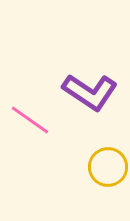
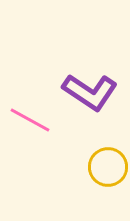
pink line: rotated 6 degrees counterclockwise
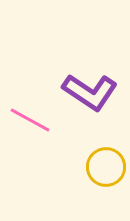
yellow circle: moved 2 px left
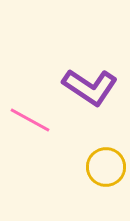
purple L-shape: moved 5 px up
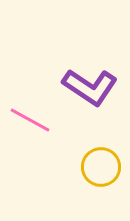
yellow circle: moved 5 px left
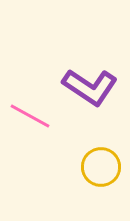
pink line: moved 4 px up
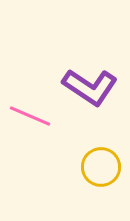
pink line: rotated 6 degrees counterclockwise
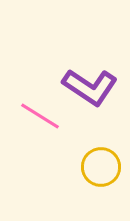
pink line: moved 10 px right; rotated 9 degrees clockwise
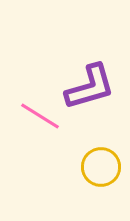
purple L-shape: rotated 50 degrees counterclockwise
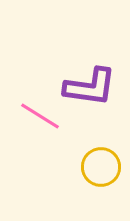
purple L-shape: rotated 24 degrees clockwise
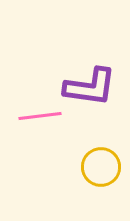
pink line: rotated 39 degrees counterclockwise
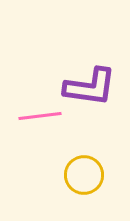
yellow circle: moved 17 px left, 8 px down
